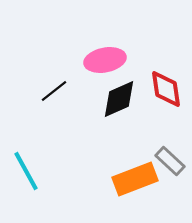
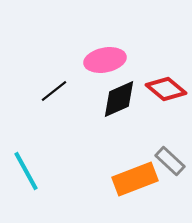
red diamond: rotated 42 degrees counterclockwise
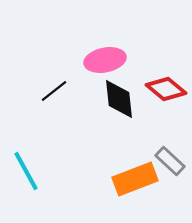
black diamond: rotated 72 degrees counterclockwise
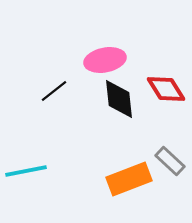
red diamond: rotated 18 degrees clockwise
cyan line: rotated 72 degrees counterclockwise
orange rectangle: moved 6 px left
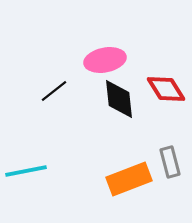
gray rectangle: moved 1 px down; rotated 32 degrees clockwise
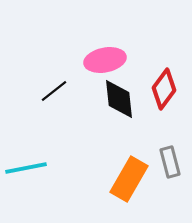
red diamond: moved 2 px left; rotated 69 degrees clockwise
cyan line: moved 3 px up
orange rectangle: rotated 39 degrees counterclockwise
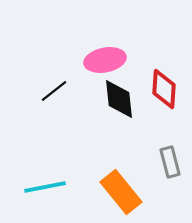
red diamond: rotated 33 degrees counterclockwise
cyan line: moved 19 px right, 19 px down
orange rectangle: moved 8 px left, 13 px down; rotated 69 degrees counterclockwise
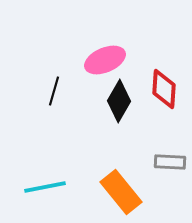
pink ellipse: rotated 12 degrees counterclockwise
black line: rotated 36 degrees counterclockwise
black diamond: moved 2 px down; rotated 36 degrees clockwise
gray rectangle: rotated 72 degrees counterclockwise
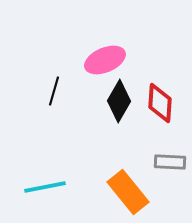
red diamond: moved 4 px left, 14 px down
orange rectangle: moved 7 px right
